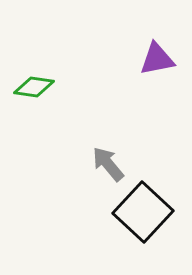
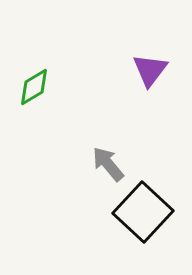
purple triangle: moved 7 px left, 11 px down; rotated 42 degrees counterclockwise
green diamond: rotated 39 degrees counterclockwise
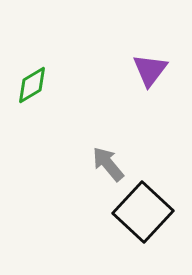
green diamond: moved 2 px left, 2 px up
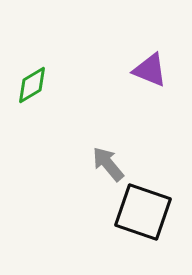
purple triangle: rotated 45 degrees counterclockwise
black square: rotated 24 degrees counterclockwise
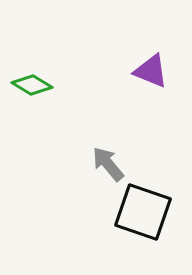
purple triangle: moved 1 px right, 1 px down
green diamond: rotated 63 degrees clockwise
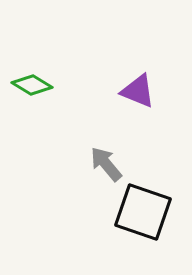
purple triangle: moved 13 px left, 20 px down
gray arrow: moved 2 px left
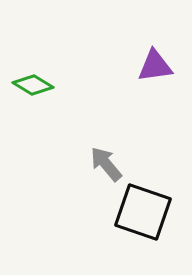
green diamond: moved 1 px right
purple triangle: moved 17 px right, 25 px up; rotated 30 degrees counterclockwise
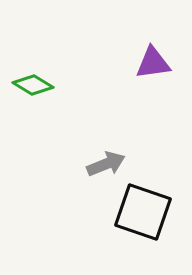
purple triangle: moved 2 px left, 3 px up
gray arrow: rotated 108 degrees clockwise
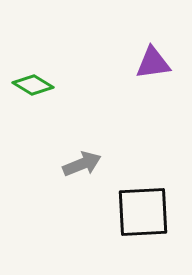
gray arrow: moved 24 px left
black square: rotated 22 degrees counterclockwise
